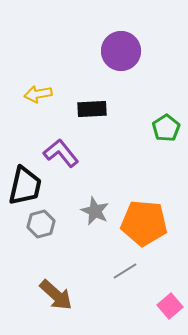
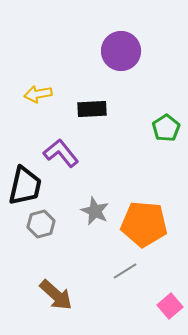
orange pentagon: moved 1 px down
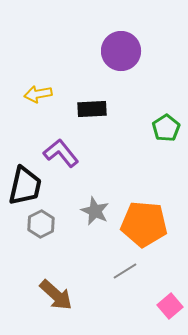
gray hexagon: rotated 12 degrees counterclockwise
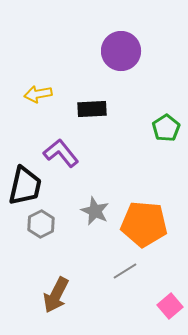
brown arrow: rotated 75 degrees clockwise
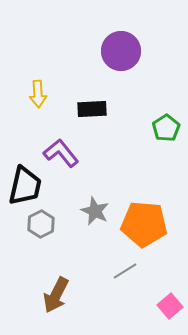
yellow arrow: rotated 84 degrees counterclockwise
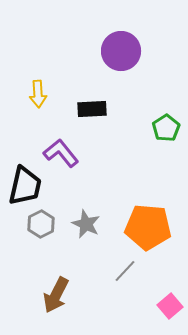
gray star: moved 9 px left, 13 px down
orange pentagon: moved 4 px right, 3 px down
gray line: rotated 15 degrees counterclockwise
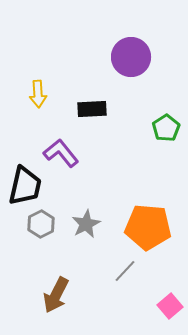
purple circle: moved 10 px right, 6 px down
gray star: rotated 20 degrees clockwise
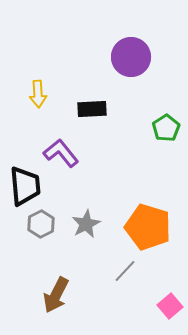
black trapezoid: rotated 18 degrees counterclockwise
orange pentagon: rotated 12 degrees clockwise
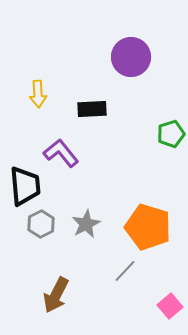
green pentagon: moved 5 px right, 6 px down; rotated 16 degrees clockwise
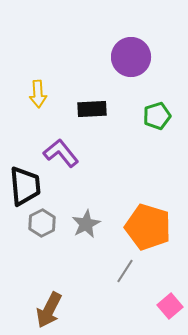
green pentagon: moved 14 px left, 18 px up
gray hexagon: moved 1 px right, 1 px up
gray line: rotated 10 degrees counterclockwise
brown arrow: moved 7 px left, 15 px down
